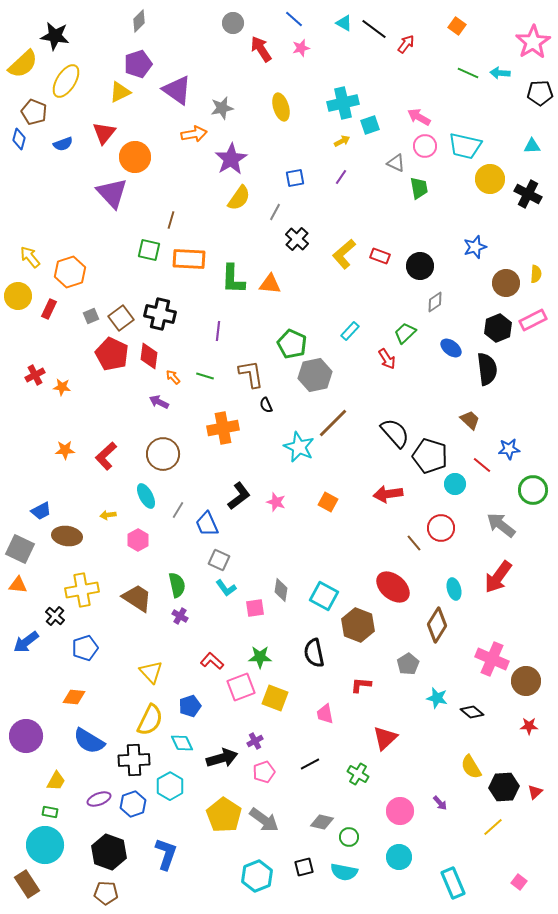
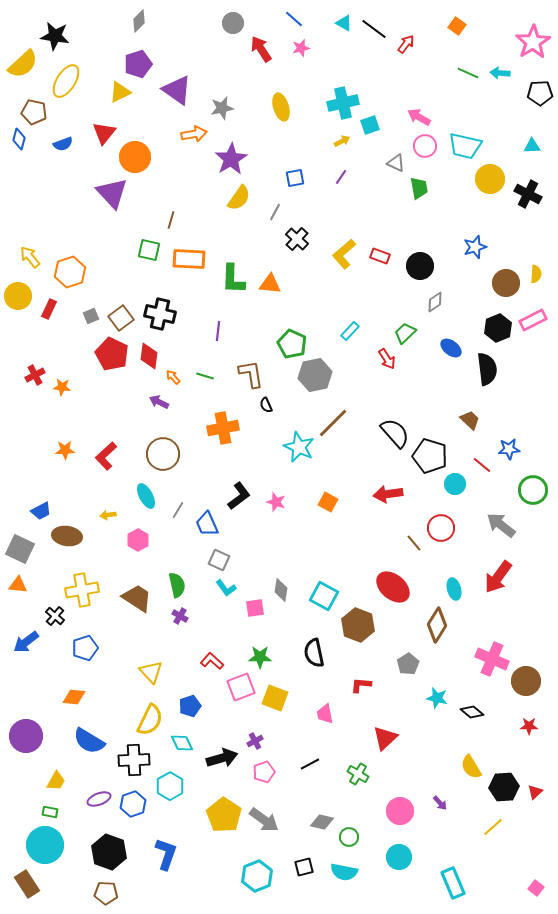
brown pentagon at (34, 112): rotated 10 degrees counterclockwise
pink square at (519, 882): moved 17 px right, 6 px down
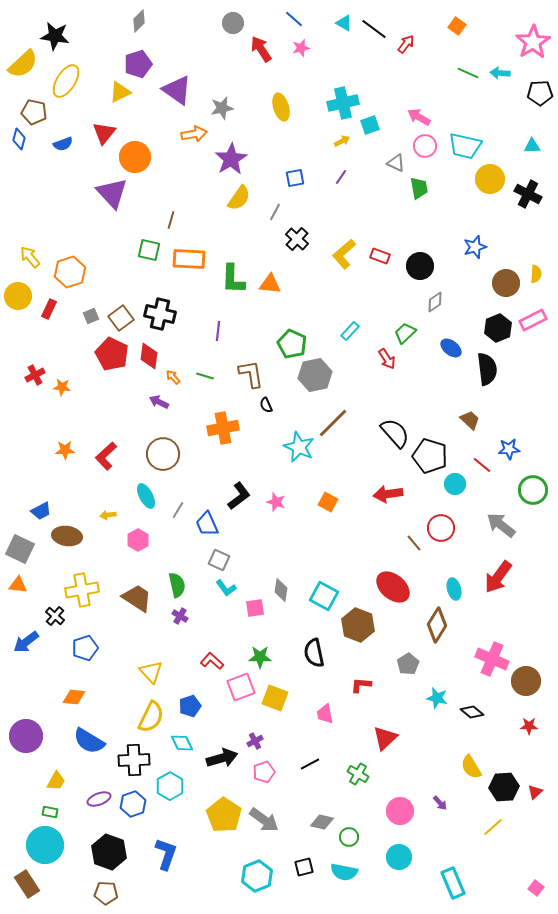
yellow semicircle at (150, 720): moved 1 px right, 3 px up
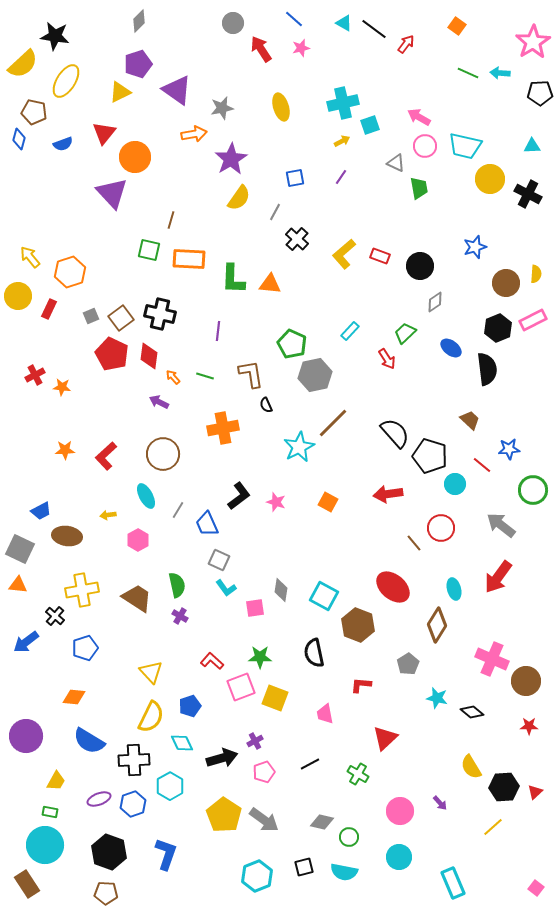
cyan star at (299, 447): rotated 20 degrees clockwise
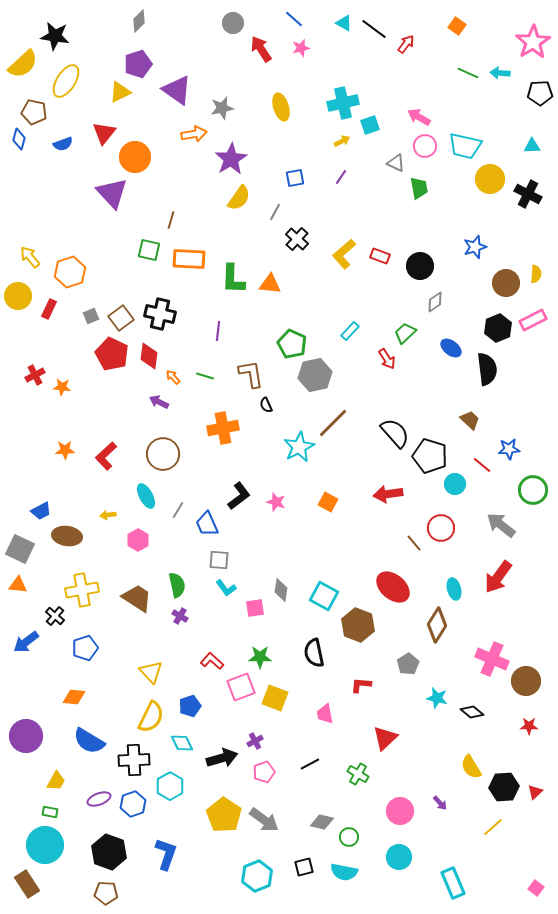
gray square at (219, 560): rotated 20 degrees counterclockwise
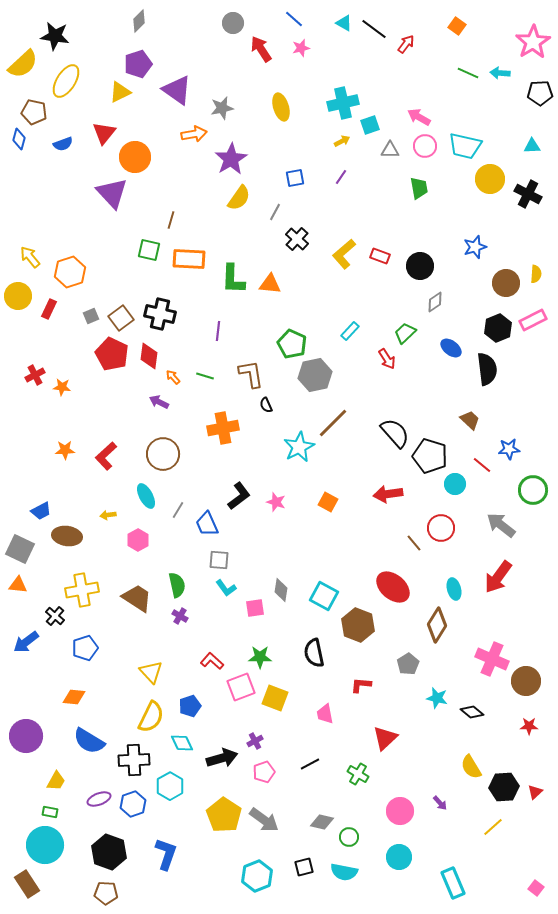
gray triangle at (396, 163): moved 6 px left, 13 px up; rotated 24 degrees counterclockwise
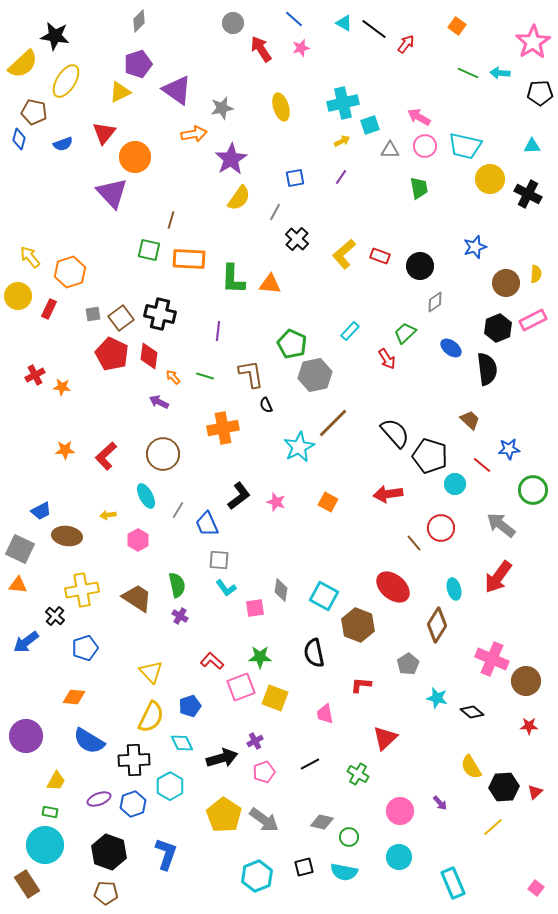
gray square at (91, 316): moved 2 px right, 2 px up; rotated 14 degrees clockwise
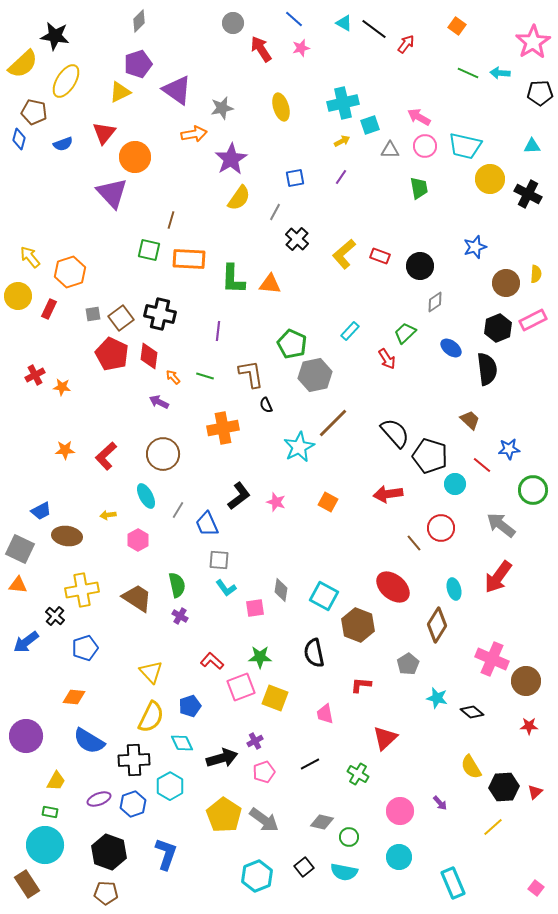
black square at (304, 867): rotated 24 degrees counterclockwise
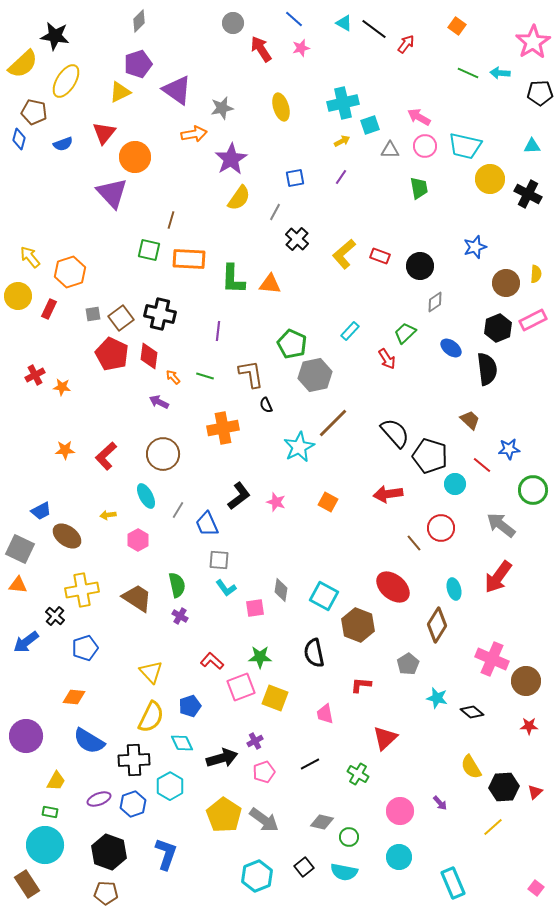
brown ellipse at (67, 536): rotated 28 degrees clockwise
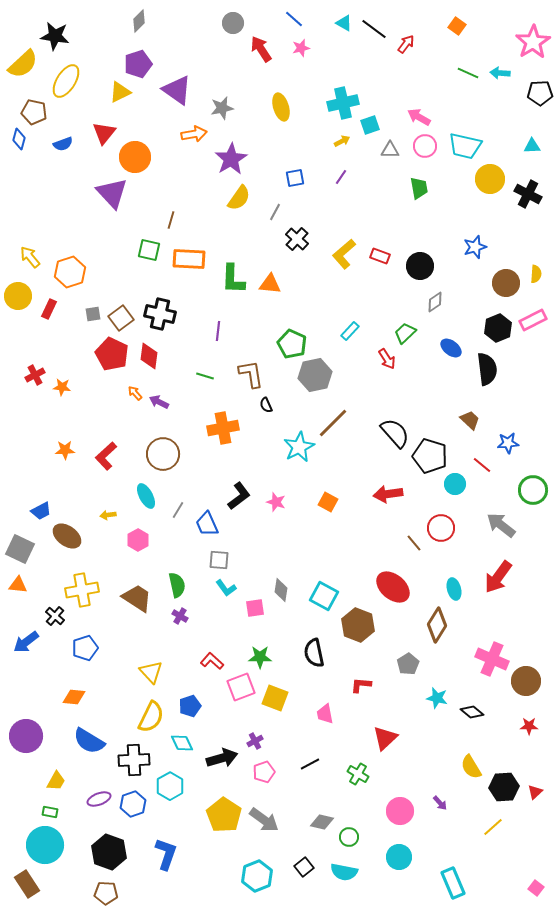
orange arrow at (173, 377): moved 38 px left, 16 px down
blue star at (509, 449): moved 1 px left, 6 px up
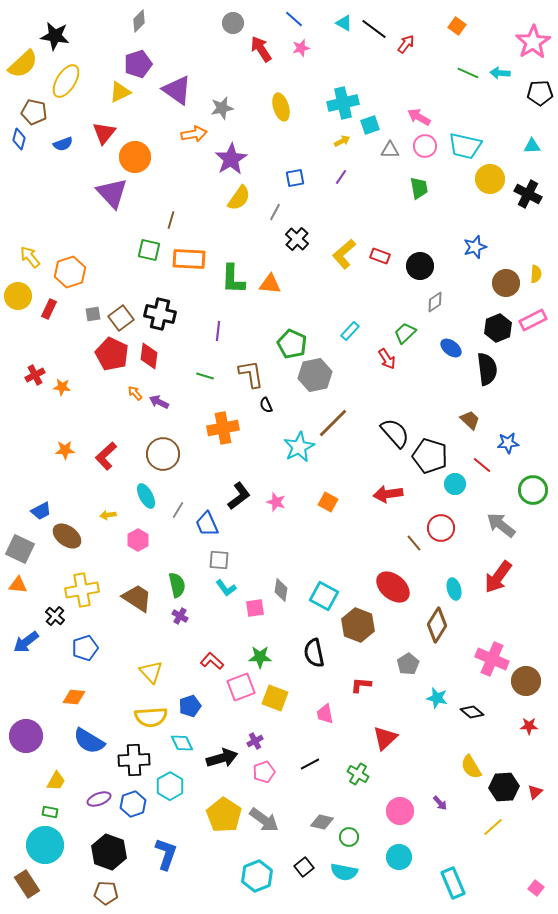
yellow semicircle at (151, 717): rotated 60 degrees clockwise
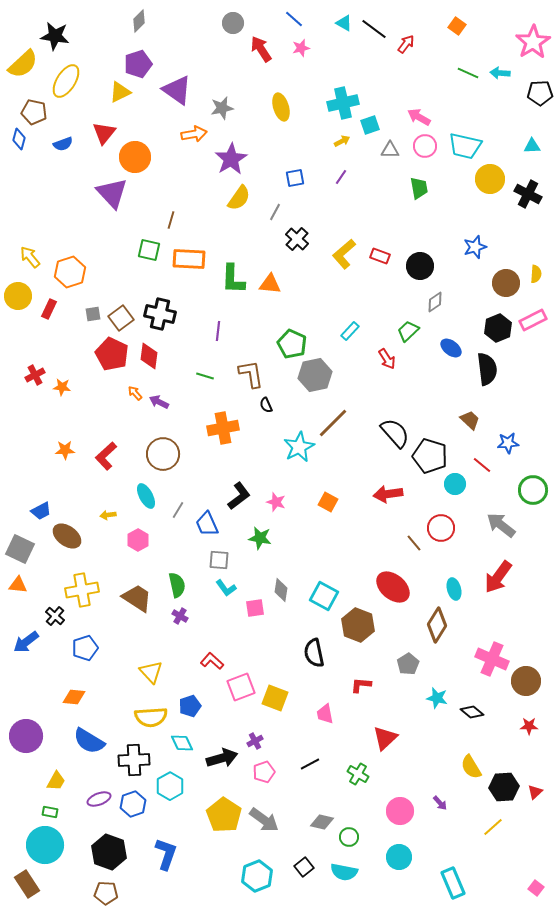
green trapezoid at (405, 333): moved 3 px right, 2 px up
green star at (260, 657): moved 119 px up; rotated 10 degrees clockwise
